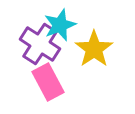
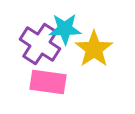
cyan star: moved 5 px right, 4 px down; rotated 20 degrees clockwise
pink rectangle: rotated 54 degrees counterclockwise
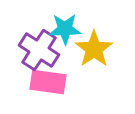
purple cross: moved 1 px left, 6 px down
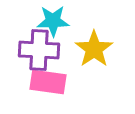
cyan star: moved 12 px left, 8 px up
purple cross: rotated 30 degrees counterclockwise
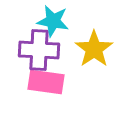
cyan star: rotated 12 degrees clockwise
pink rectangle: moved 2 px left
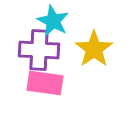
cyan star: rotated 16 degrees clockwise
pink rectangle: moved 1 px left, 1 px down
